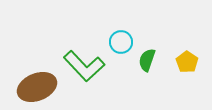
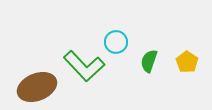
cyan circle: moved 5 px left
green semicircle: moved 2 px right, 1 px down
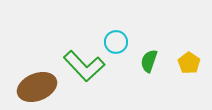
yellow pentagon: moved 2 px right, 1 px down
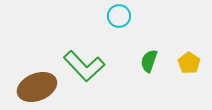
cyan circle: moved 3 px right, 26 px up
